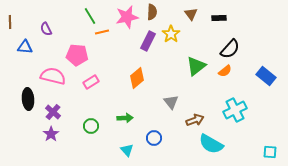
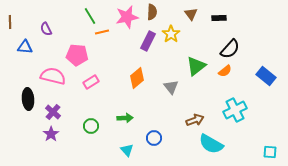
gray triangle: moved 15 px up
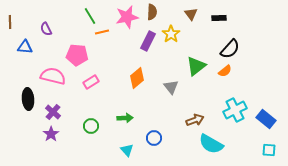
blue rectangle: moved 43 px down
cyan square: moved 1 px left, 2 px up
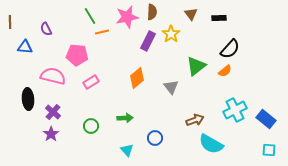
blue circle: moved 1 px right
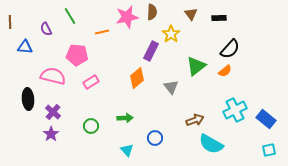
green line: moved 20 px left
purple rectangle: moved 3 px right, 10 px down
cyan square: rotated 16 degrees counterclockwise
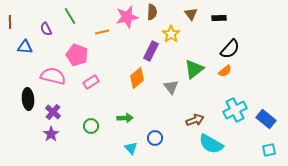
pink pentagon: rotated 15 degrees clockwise
green triangle: moved 2 px left, 3 px down
cyan triangle: moved 4 px right, 2 px up
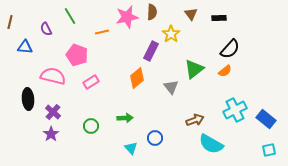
brown line: rotated 16 degrees clockwise
